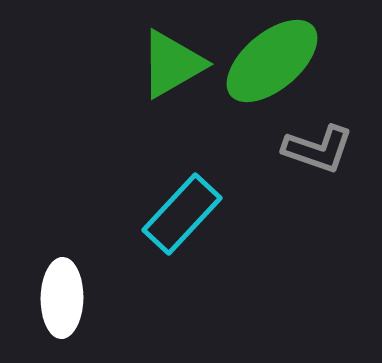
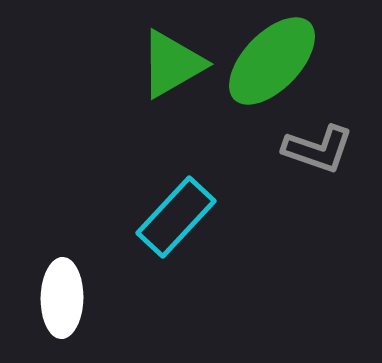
green ellipse: rotated 6 degrees counterclockwise
cyan rectangle: moved 6 px left, 3 px down
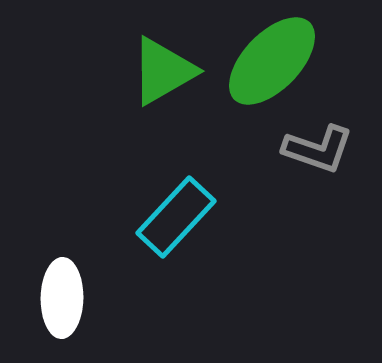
green triangle: moved 9 px left, 7 px down
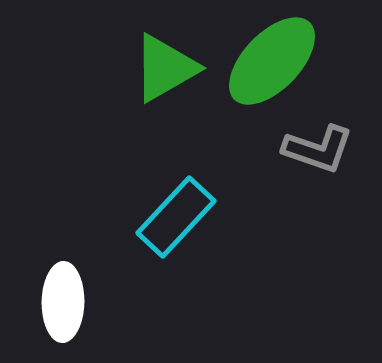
green triangle: moved 2 px right, 3 px up
white ellipse: moved 1 px right, 4 px down
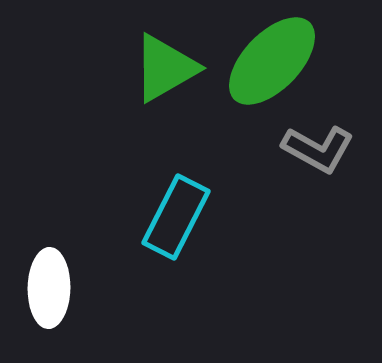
gray L-shape: rotated 10 degrees clockwise
cyan rectangle: rotated 16 degrees counterclockwise
white ellipse: moved 14 px left, 14 px up
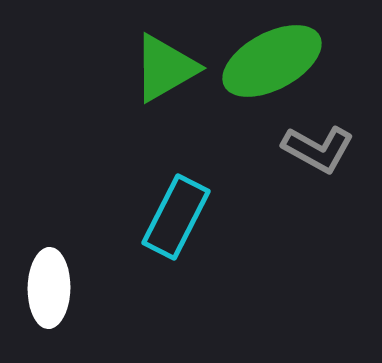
green ellipse: rotated 18 degrees clockwise
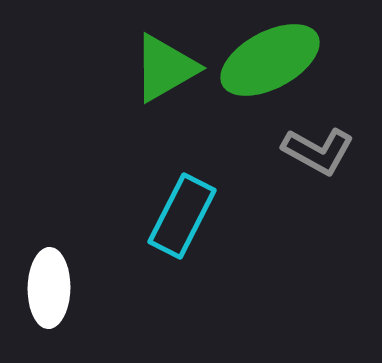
green ellipse: moved 2 px left, 1 px up
gray L-shape: moved 2 px down
cyan rectangle: moved 6 px right, 1 px up
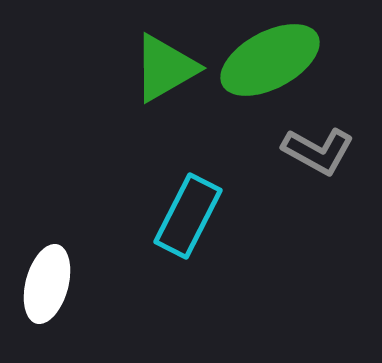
cyan rectangle: moved 6 px right
white ellipse: moved 2 px left, 4 px up; rotated 14 degrees clockwise
